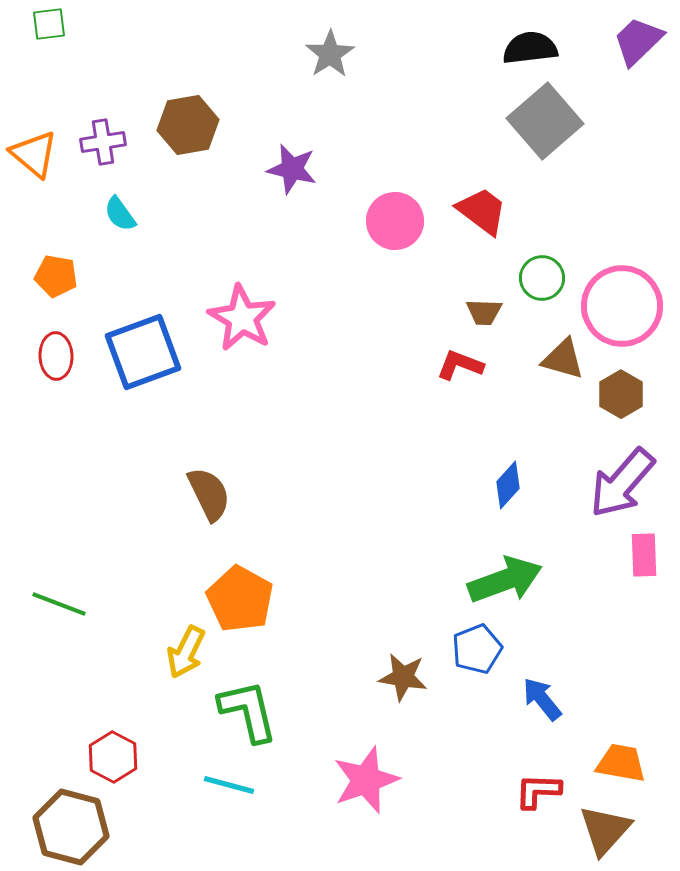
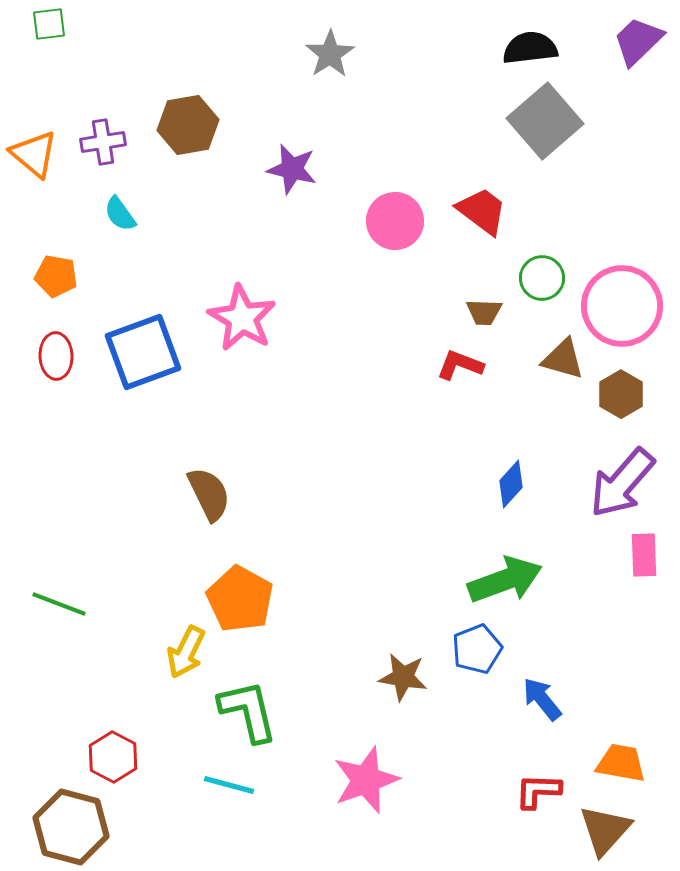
blue diamond at (508, 485): moved 3 px right, 1 px up
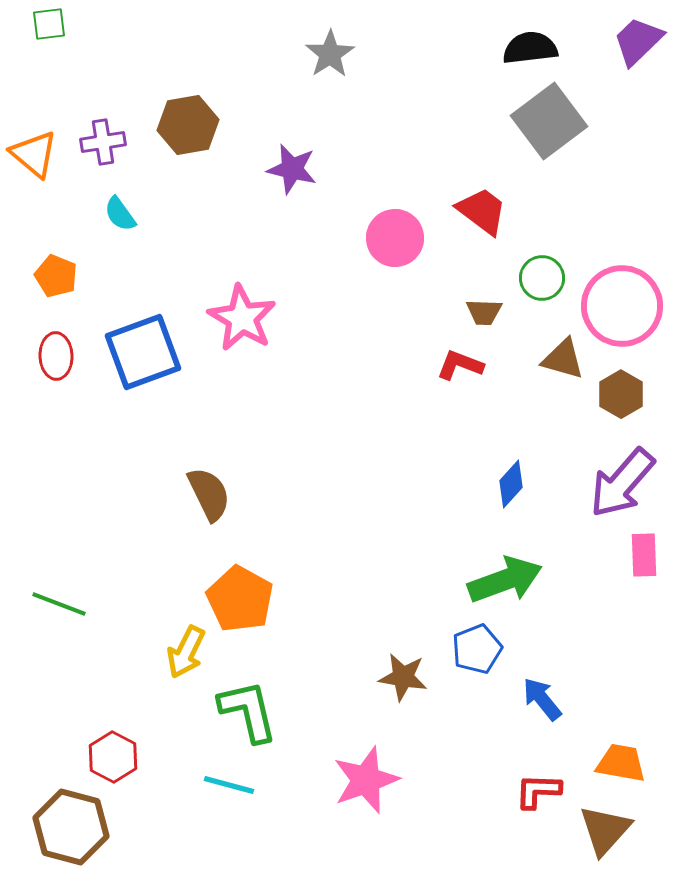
gray square at (545, 121): moved 4 px right; rotated 4 degrees clockwise
pink circle at (395, 221): moved 17 px down
orange pentagon at (56, 276): rotated 12 degrees clockwise
